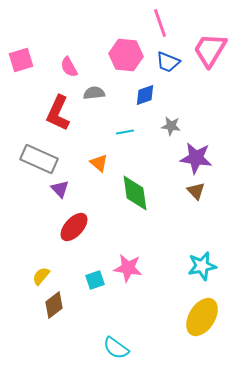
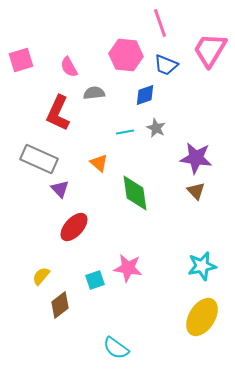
blue trapezoid: moved 2 px left, 3 px down
gray star: moved 15 px left, 2 px down; rotated 18 degrees clockwise
brown diamond: moved 6 px right
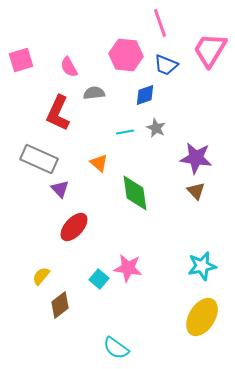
cyan square: moved 4 px right, 1 px up; rotated 30 degrees counterclockwise
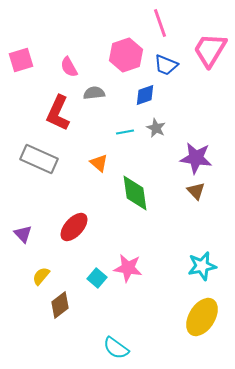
pink hexagon: rotated 24 degrees counterclockwise
purple triangle: moved 37 px left, 45 px down
cyan square: moved 2 px left, 1 px up
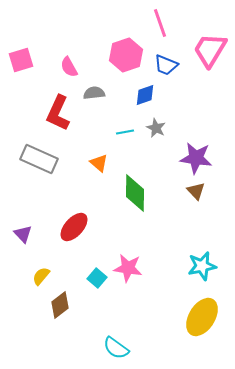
green diamond: rotated 9 degrees clockwise
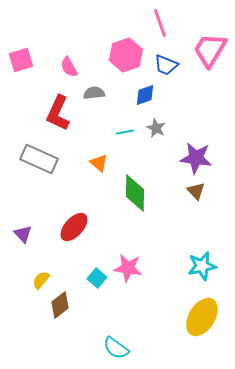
yellow semicircle: moved 4 px down
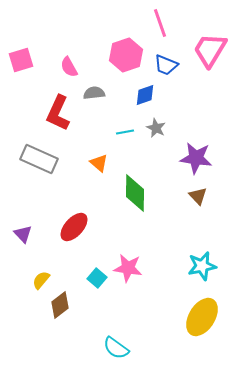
brown triangle: moved 2 px right, 5 px down
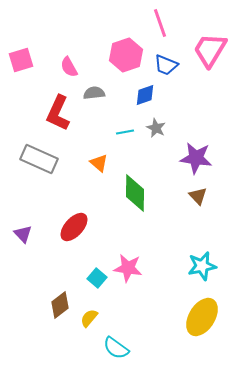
yellow semicircle: moved 48 px right, 38 px down
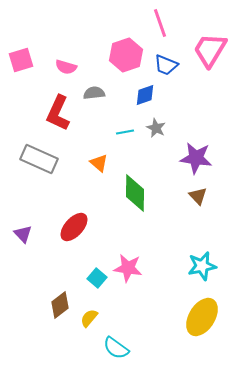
pink semicircle: moved 3 px left; rotated 45 degrees counterclockwise
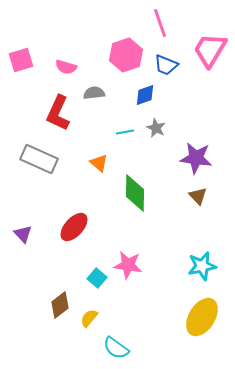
pink star: moved 3 px up
